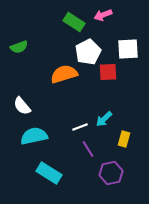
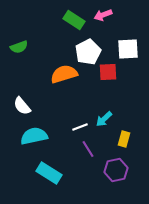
green rectangle: moved 2 px up
purple hexagon: moved 5 px right, 3 px up
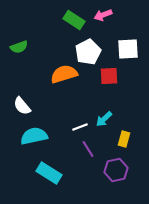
red square: moved 1 px right, 4 px down
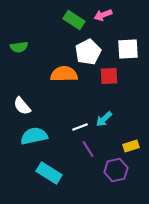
green semicircle: rotated 12 degrees clockwise
orange semicircle: rotated 16 degrees clockwise
yellow rectangle: moved 7 px right, 7 px down; rotated 56 degrees clockwise
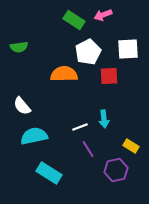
cyan arrow: rotated 54 degrees counterclockwise
yellow rectangle: rotated 49 degrees clockwise
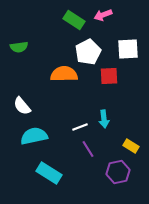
purple hexagon: moved 2 px right, 2 px down
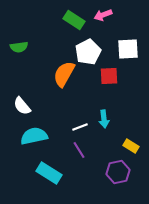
orange semicircle: rotated 60 degrees counterclockwise
purple line: moved 9 px left, 1 px down
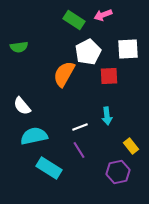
cyan arrow: moved 3 px right, 3 px up
yellow rectangle: rotated 21 degrees clockwise
cyan rectangle: moved 5 px up
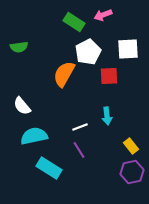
green rectangle: moved 2 px down
purple hexagon: moved 14 px right
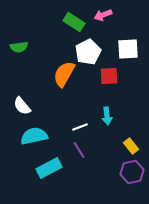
cyan rectangle: rotated 60 degrees counterclockwise
